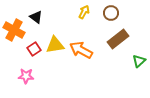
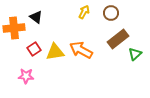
orange cross: moved 2 px up; rotated 35 degrees counterclockwise
yellow triangle: moved 7 px down
green triangle: moved 4 px left, 7 px up
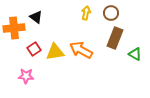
yellow arrow: moved 2 px right, 1 px down; rotated 16 degrees counterclockwise
brown rectangle: moved 3 px left, 1 px up; rotated 30 degrees counterclockwise
green triangle: rotated 48 degrees counterclockwise
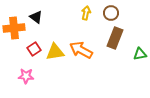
green triangle: moved 5 px right; rotated 40 degrees counterclockwise
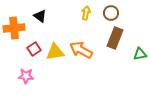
black triangle: moved 4 px right, 1 px up
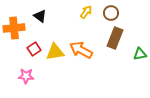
yellow arrow: moved 1 px up; rotated 24 degrees clockwise
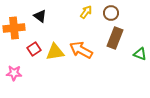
green triangle: rotated 32 degrees clockwise
pink star: moved 12 px left, 3 px up
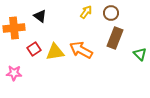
green triangle: rotated 24 degrees clockwise
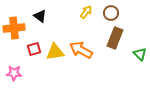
red square: rotated 16 degrees clockwise
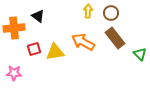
yellow arrow: moved 2 px right, 1 px up; rotated 32 degrees counterclockwise
black triangle: moved 2 px left
brown rectangle: rotated 60 degrees counterclockwise
orange arrow: moved 2 px right, 8 px up
